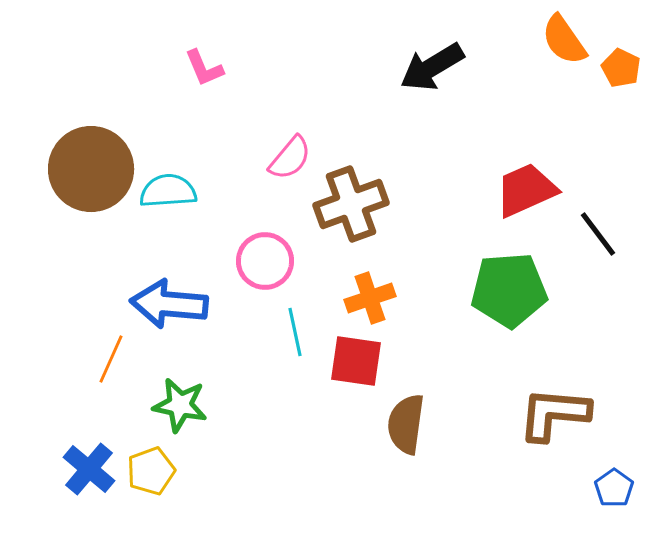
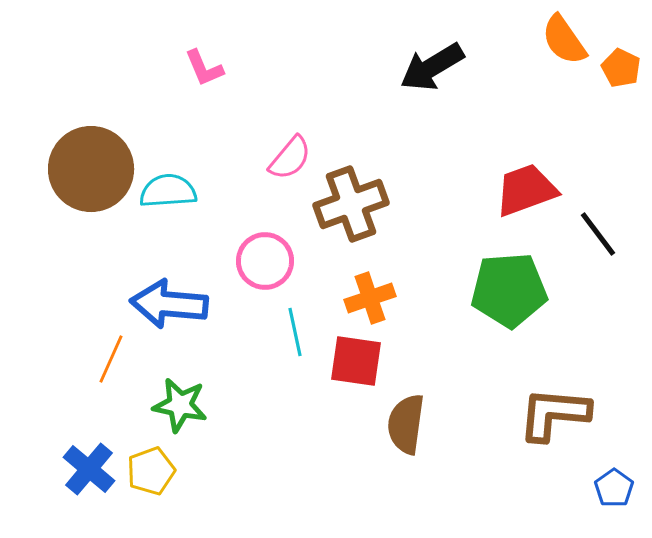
red trapezoid: rotated 4 degrees clockwise
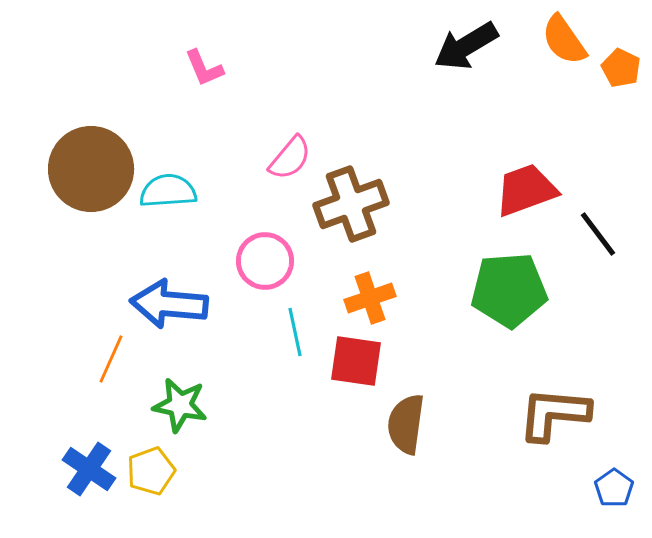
black arrow: moved 34 px right, 21 px up
blue cross: rotated 6 degrees counterclockwise
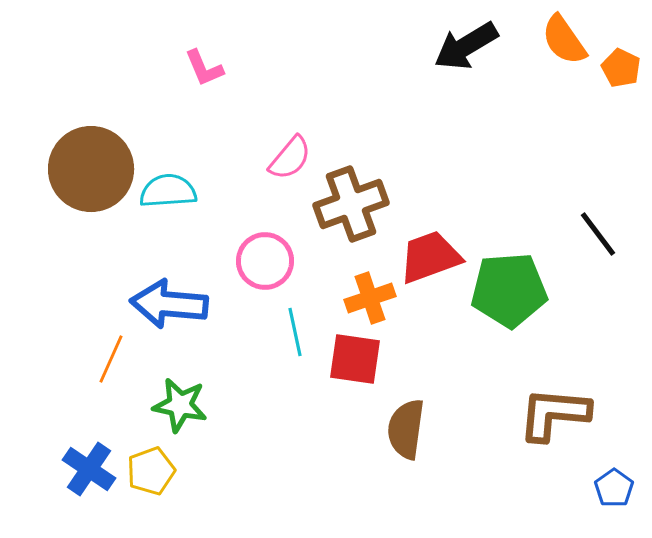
red trapezoid: moved 96 px left, 67 px down
red square: moved 1 px left, 2 px up
brown semicircle: moved 5 px down
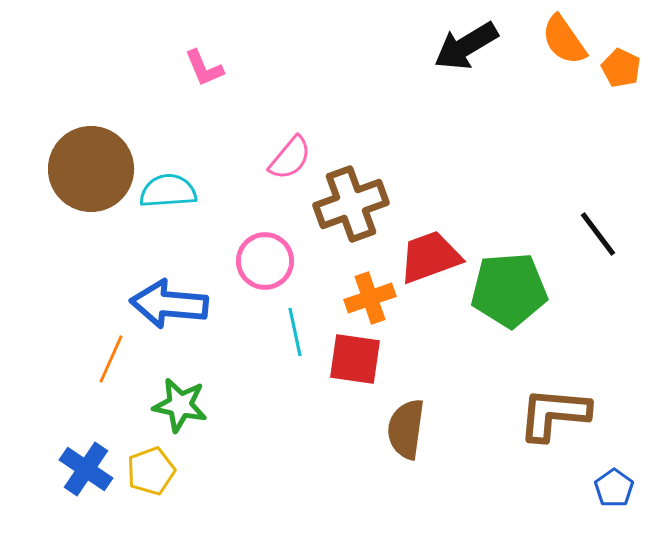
blue cross: moved 3 px left
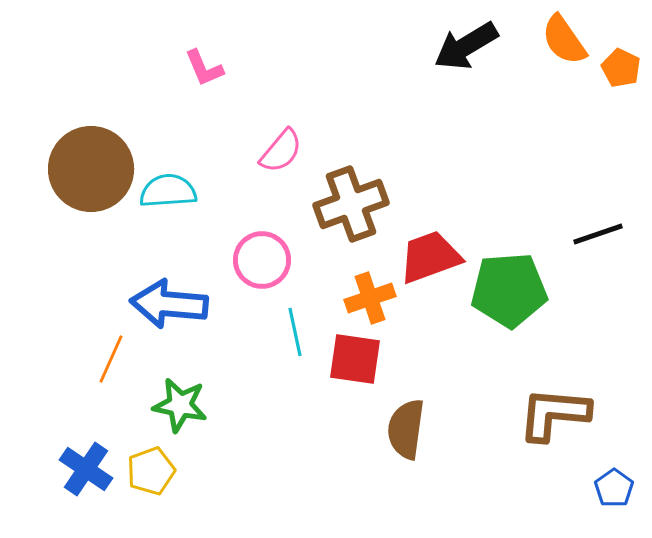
pink semicircle: moved 9 px left, 7 px up
black line: rotated 72 degrees counterclockwise
pink circle: moved 3 px left, 1 px up
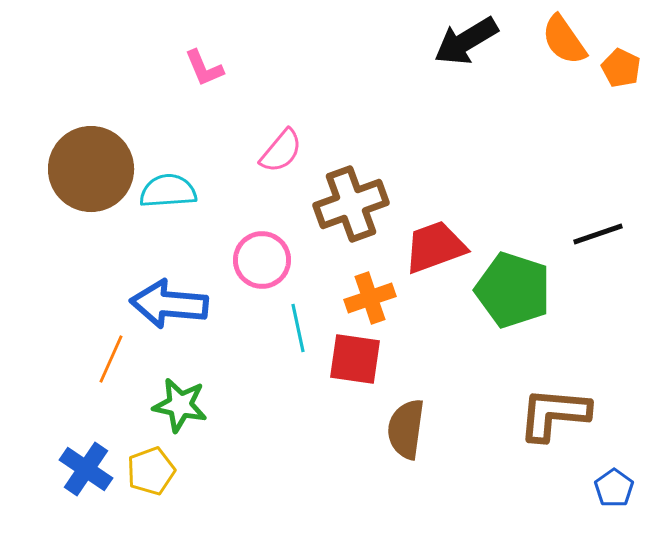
black arrow: moved 5 px up
red trapezoid: moved 5 px right, 10 px up
green pentagon: moved 4 px right; rotated 22 degrees clockwise
cyan line: moved 3 px right, 4 px up
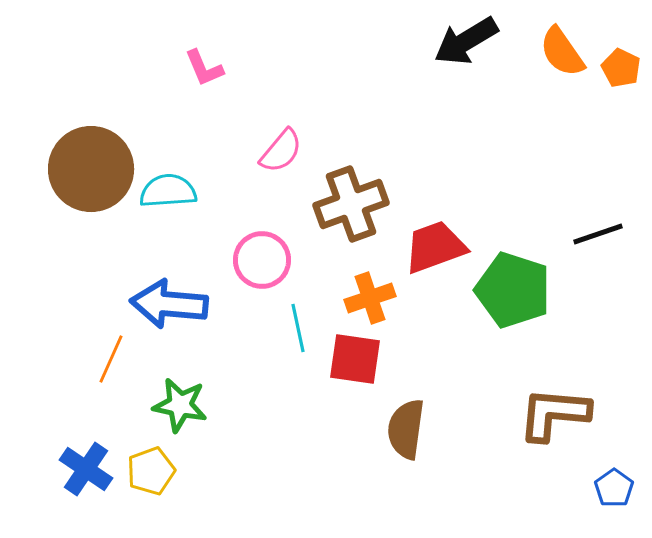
orange semicircle: moved 2 px left, 12 px down
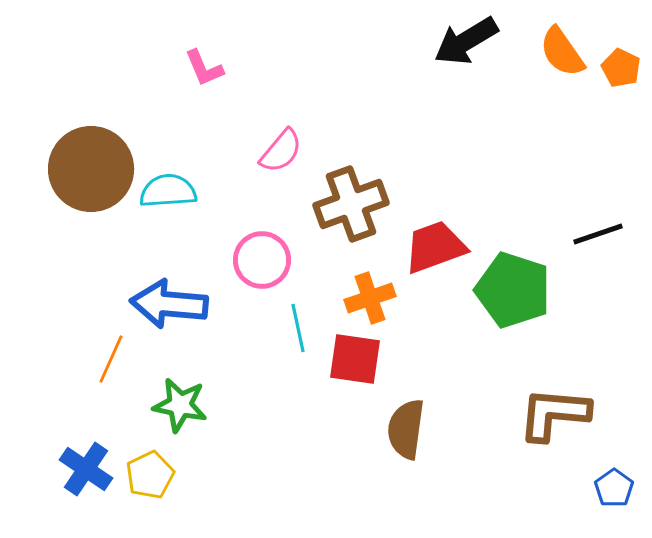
yellow pentagon: moved 1 px left, 4 px down; rotated 6 degrees counterclockwise
